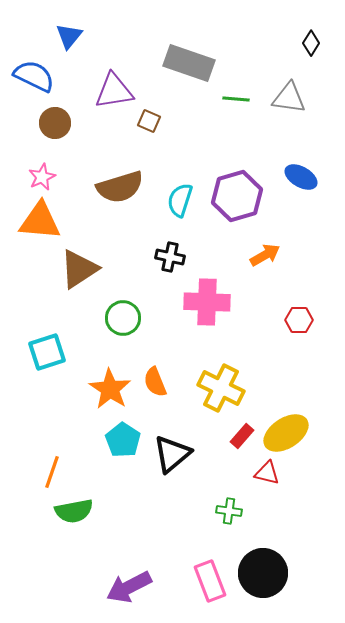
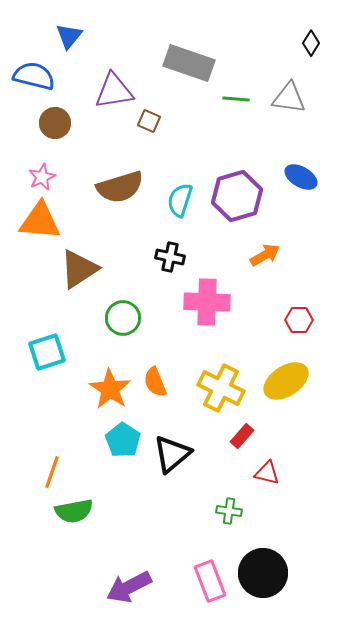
blue semicircle: rotated 12 degrees counterclockwise
yellow ellipse: moved 52 px up
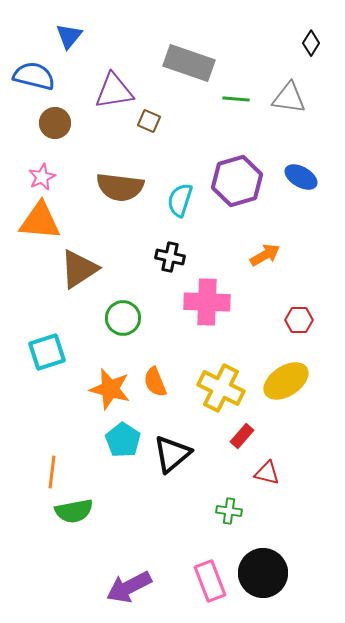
brown semicircle: rotated 24 degrees clockwise
purple hexagon: moved 15 px up
orange star: rotated 18 degrees counterclockwise
orange line: rotated 12 degrees counterclockwise
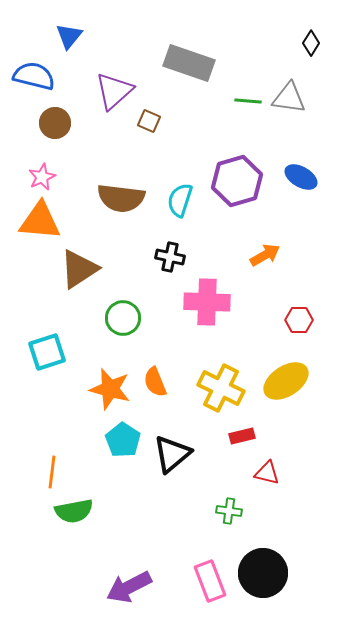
purple triangle: rotated 33 degrees counterclockwise
green line: moved 12 px right, 2 px down
brown semicircle: moved 1 px right, 11 px down
red rectangle: rotated 35 degrees clockwise
